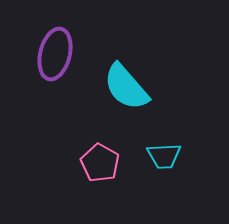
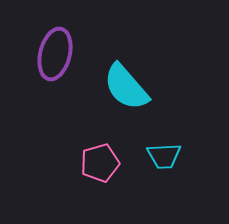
pink pentagon: rotated 27 degrees clockwise
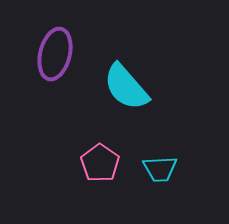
cyan trapezoid: moved 4 px left, 13 px down
pink pentagon: rotated 21 degrees counterclockwise
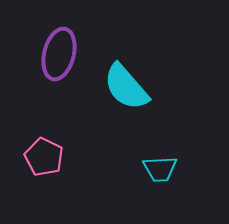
purple ellipse: moved 4 px right
pink pentagon: moved 56 px left, 6 px up; rotated 9 degrees counterclockwise
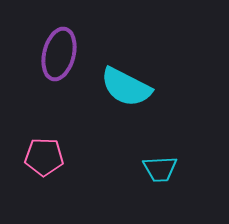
cyan semicircle: rotated 22 degrees counterclockwise
pink pentagon: rotated 24 degrees counterclockwise
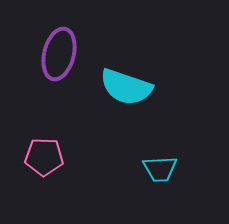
cyan semicircle: rotated 8 degrees counterclockwise
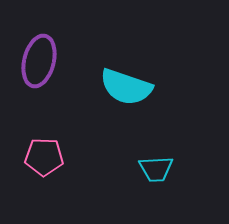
purple ellipse: moved 20 px left, 7 px down
cyan trapezoid: moved 4 px left
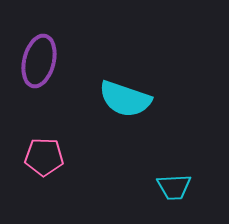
cyan semicircle: moved 1 px left, 12 px down
cyan trapezoid: moved 18 px right, 18 px down
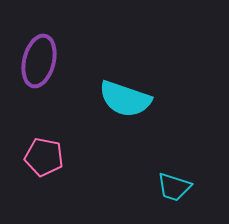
pink pentagon: rotated 9 degrees clockwise
cyan trapezoid: rotated 21 degrees clockwise
